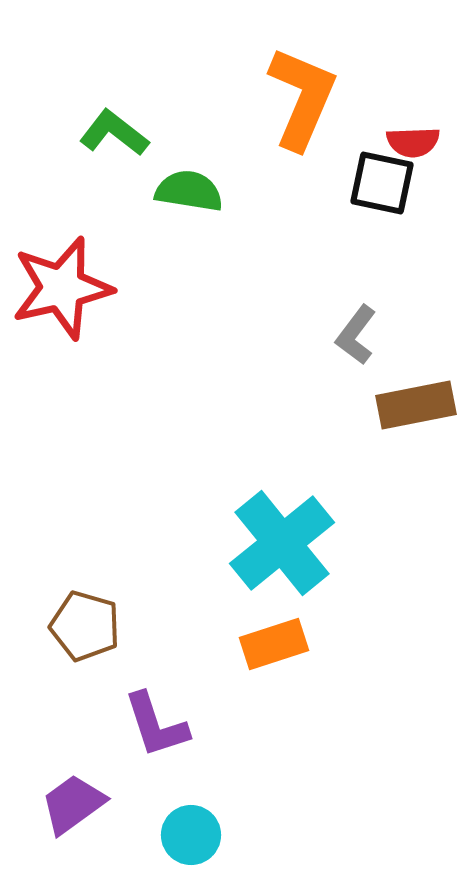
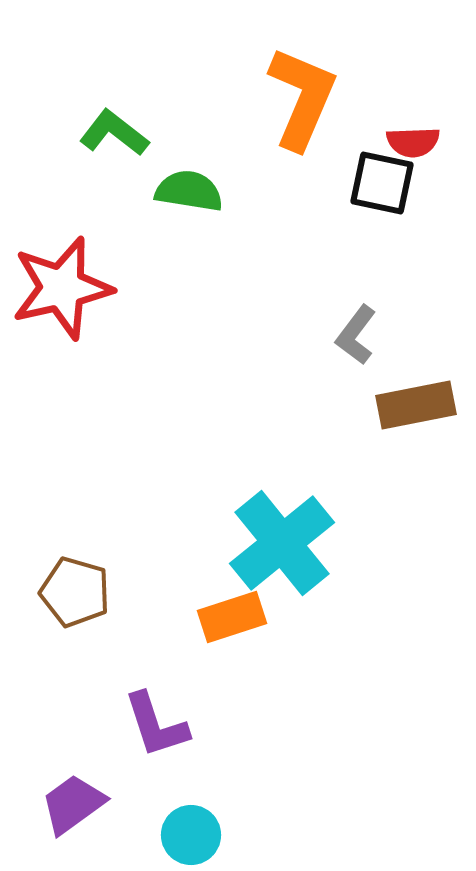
brown pentagon: moved 10 px left, 34 px up
orange rectangle: moved 42 px left, 27 px up
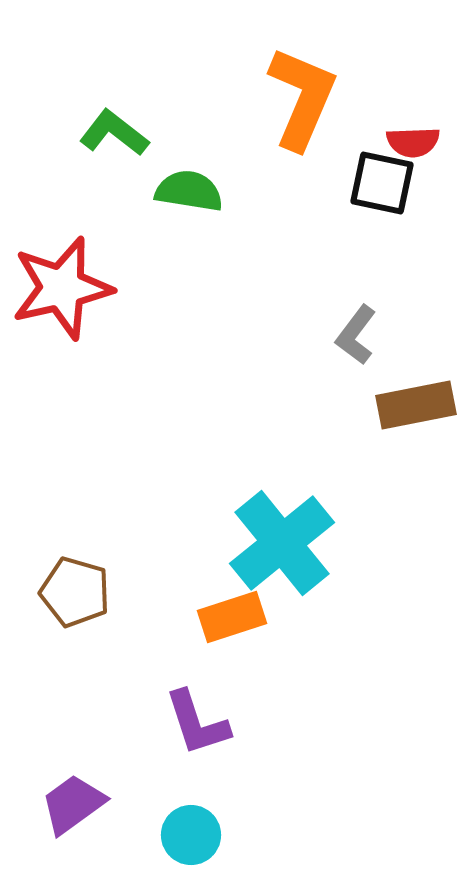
purple L-shape: moved 41 px right, 2 px up
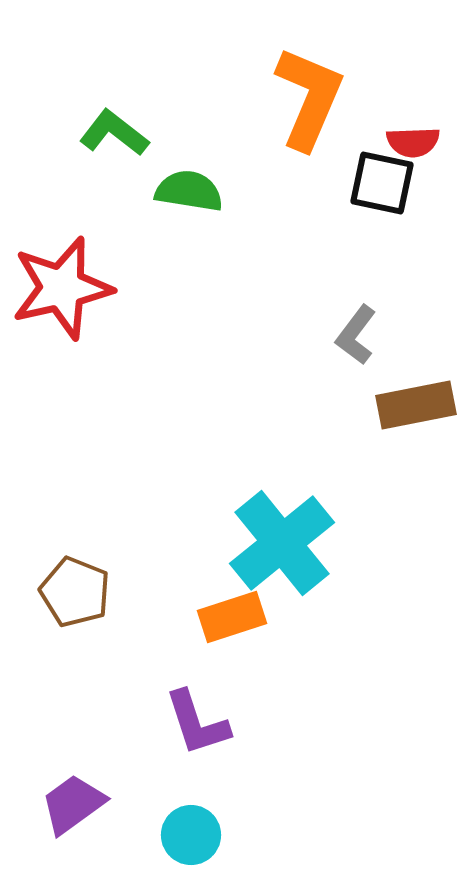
orange L-shape: moved 7 px right
brown pentagon: rotated 6 degrees clockwise
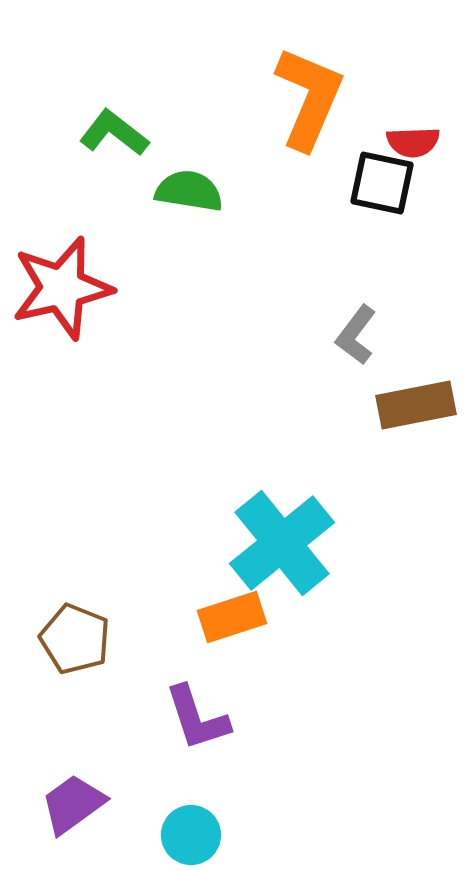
brown pentagon: moved 47 px down
purple L-shape: moved 5 px up
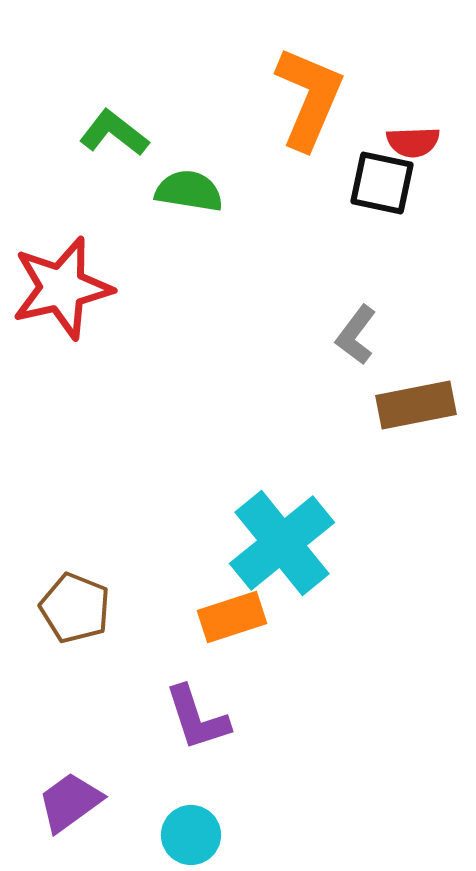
brown pentagon: moved 31 px up
purple trapezoid: moved 3 px left, 2 px up
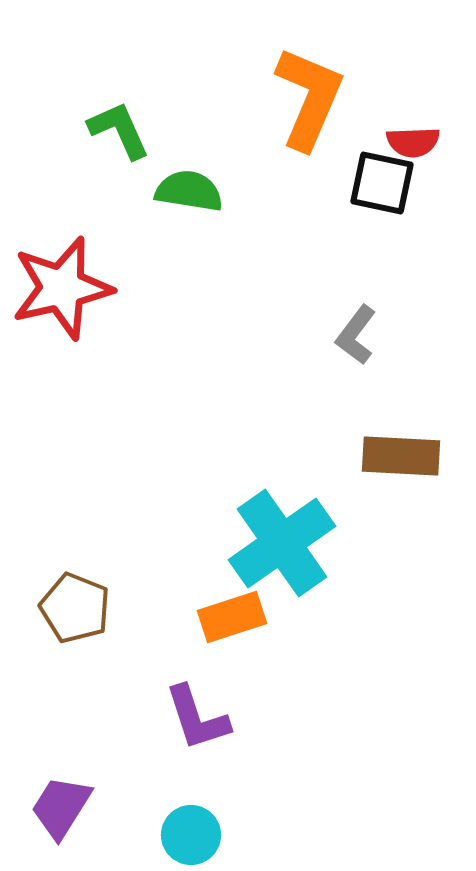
green L-shape: moved 5 px right, 3 px up; rotated 28 degrees clockwise
brown rectangle: moved 15 px left, 51 px down; rotated 14 degrees clockwise
cyan cross: rotated 4 degrees clockwise
purple trapezoid: moved 9 px left, 5 px down; rotated 22 degrees counterclockwise
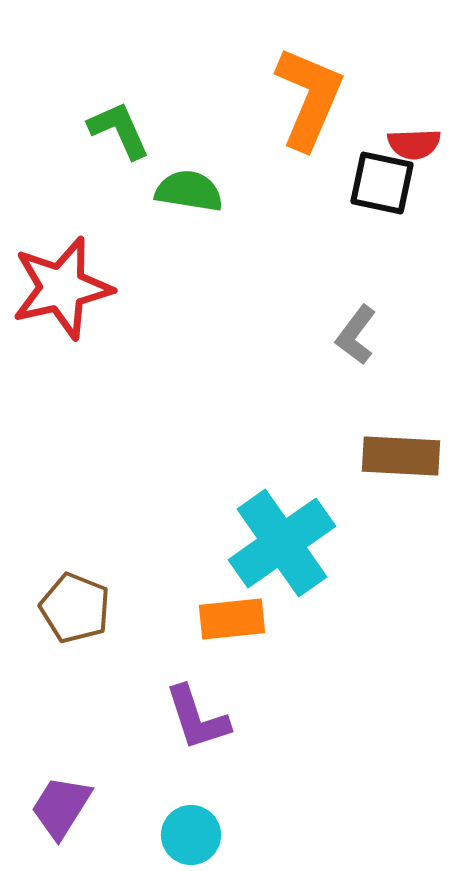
red semicircle: moved 1 px right, 2 px down
orange rectangle: moved 2 px down; rotated 12 degrees clockwise
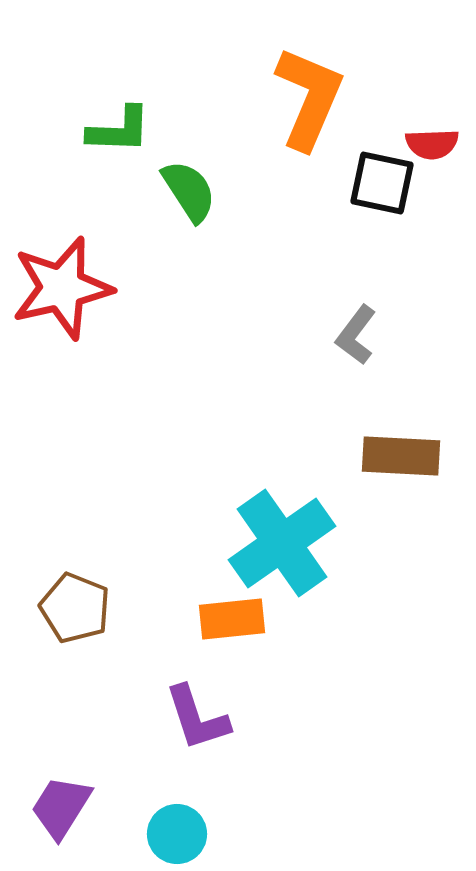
green L-shape: rotated 116 degrees clockwise
red semicircle: moved 18 px right
green semicircle: rotated 48 degrees clockwise
cyan circle: moved 14 px left, 1 px up
